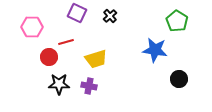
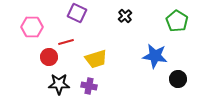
black cross: moved 15 px right
blue star: moved 6 px down
black circle: moved 1 px left
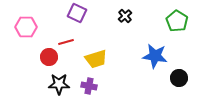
pink hexagon: moved 6 px left
black circle: moved 1 px right, 1 px up
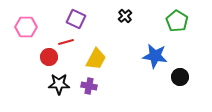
purple square: moved 1 px left, 6 px down
yellow trapezoid: rotated 45 degrees counterclockwise
black circle: moved 1 px right, 1 px up
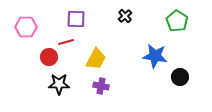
purple square: rotated 24 degrees counterclockwise
purple cross: moved 12 px right
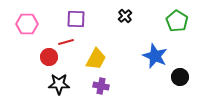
pink hexagon: moved 1 px right, 3 px up
blue star: rotated 15 degrees clockwise
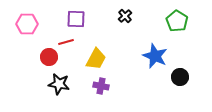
black star: rotated 10 degrees clockwise
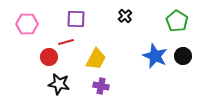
black circle: moved 3 px right, 21 px up
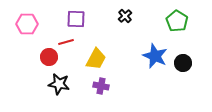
black circle: moved 7 px down
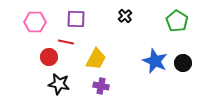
pink hexagon: moved 8 px right, 2 px up
red line: rotated 28 degrees clockwise
blue star: moved 5 px down
